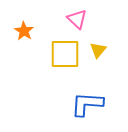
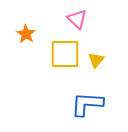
orange star: moved 2 px right, 3 px down
yellow triangle: moved 2 px left, 10 px down
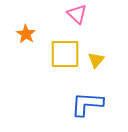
pink triangle: moved 5 px up
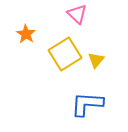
yellow square: rotated 32 degrees counterclockwise
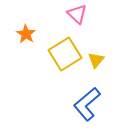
blue L-shape: rotated 44 degrees counterclockwise
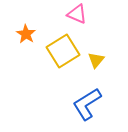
pink triangle: rotated 20 degrees counterclockwise
yellow square: moved 2 px left, 3 px up
blue L-shape: rotated 8 degrees clockwise
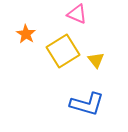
yellow triangle: rotated 18 degrees counterclockwise
blue L-shape: rotated 132 degrees counterclockwise
